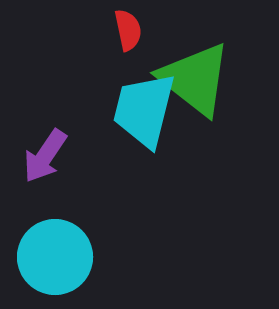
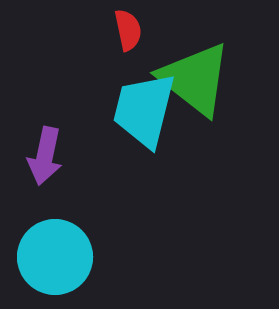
purple arrow: rotated 22 degrees counterclockwise
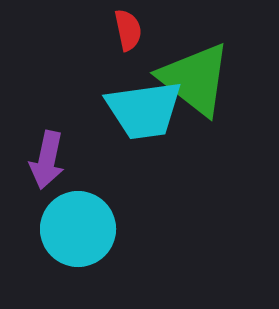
cyan trapezoid: rotated 112 degrees counterclockwise
purple arrow: moved 2 px right, 4 px down
cyan circle: moved 23 px right, 28 px up
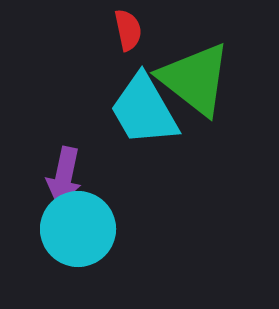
cyan trapezoid: rotated 68 degrees clockwise
purple arrow: moved 17 px right, 16 px down
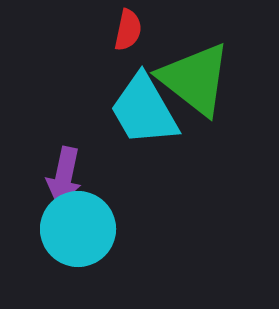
red semicircle: rotated 24 degrees clockwise
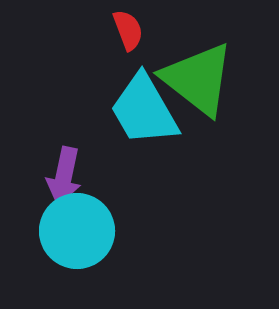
red semicircle: rotated 33 degrees counterclockwise
green triangle: moved 3 px right
cyan circle: moved 1 px left, 2 px down
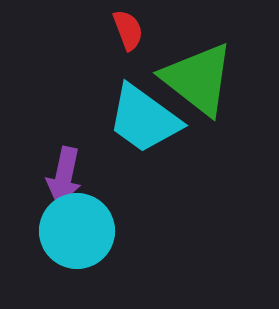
cyan trapezoid: moved 9 px down; rotated 24 degrees counterclockwise
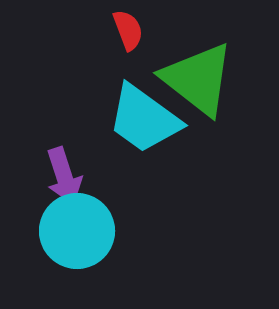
purple arrow: rotated 30 degrees counterclockwise
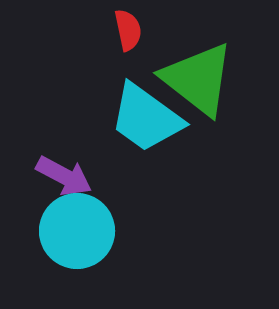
red semicircle: rotated 9 degrees clockwise
cyan trapezoid: moved 2 px right, 1 px up
purple arrow: rotated 44 degrees counterclockwise
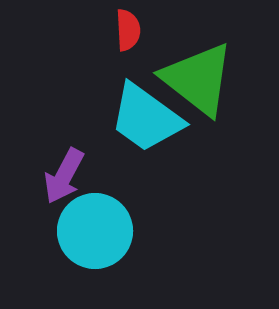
red semicircle: rotated 9 degrees clockwise
purple arrow: rotated 90 degrees clockwise
cyan circle: moved 18 px right
